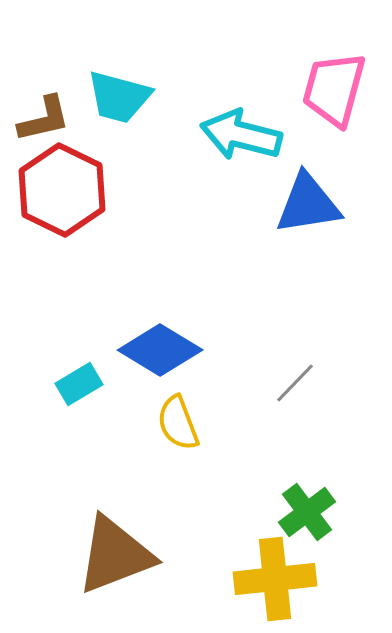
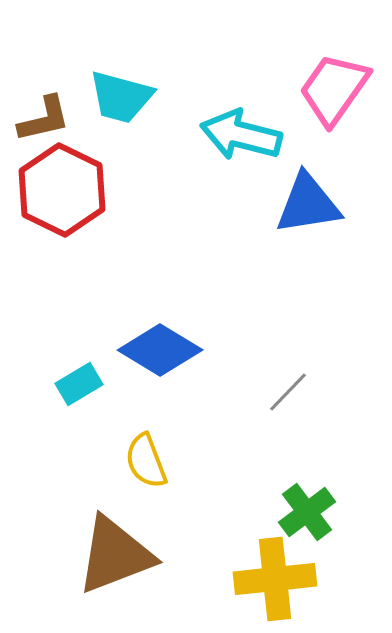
pink trapezoid: rotated 20 degrees clockwise
cyan trapezoid: moved 2 px right
gray line: moved 7 px left, 9 px down
yellow semicircle: moved 32 px left, 38 px down
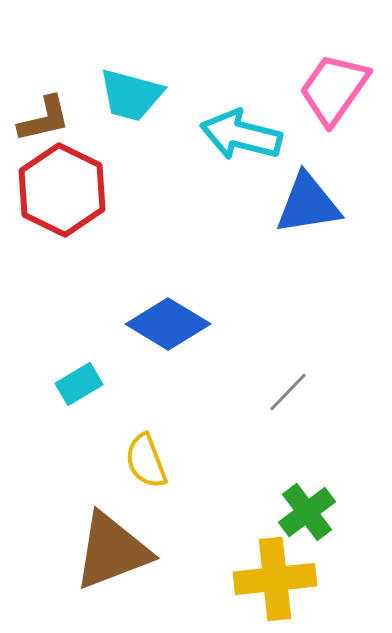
cyan trapezoid: moved 10 px right, 2 px up
blue diamond: moved 8 px right, 26 px up
brown triangle: moved 3 px left, 4 px up
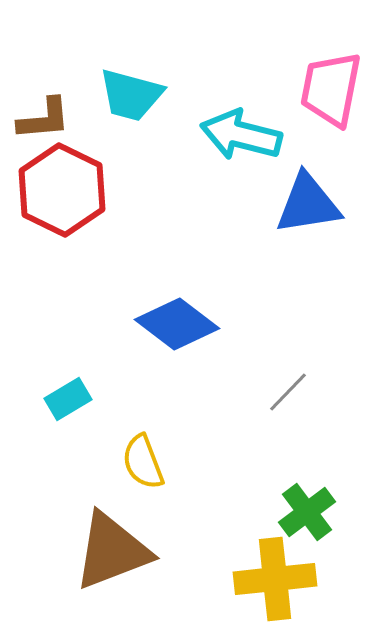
pink trapezoid: moved 3 px left; rotated 24 degrees counterclockwise
brown L-shape: rotated 8 degrees clockwise
blue diamond: moved 9 px right; rotated 6 degrees clockwise
cyan rectangle: moved 11 px left, 15 px down
yellow semicircle: moved 3 px left, 1 px down
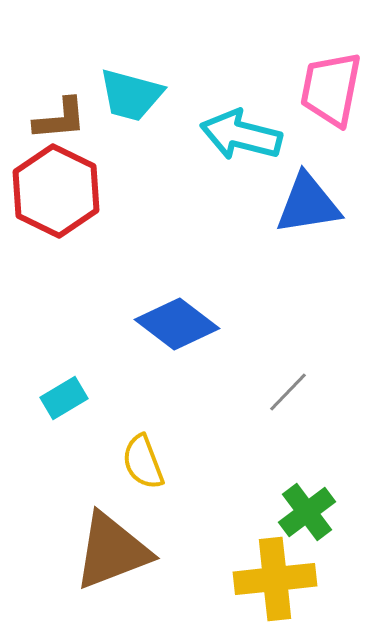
brown L-shape: moved 16 px right
red hexagon: moved 6 px left, 1 px down
cyan rectangle: moved 4 px left, 1 px up
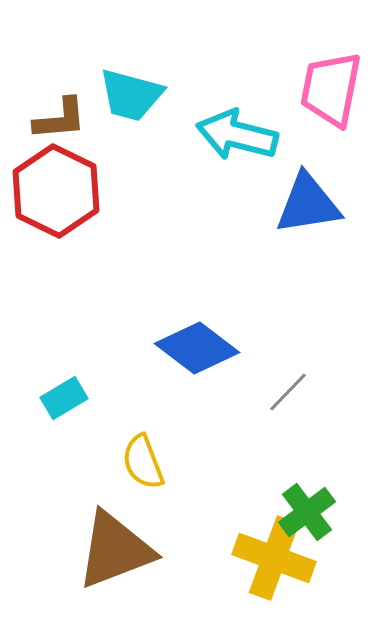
cyan arrow: moved 4 px left
blue diamond: moved 20 px right, 24 px down
brown triangle: moved 3 px right, 1 px up
yellow cross: moved 1 px left, 21 px up; rotated 26 degrees clockwise
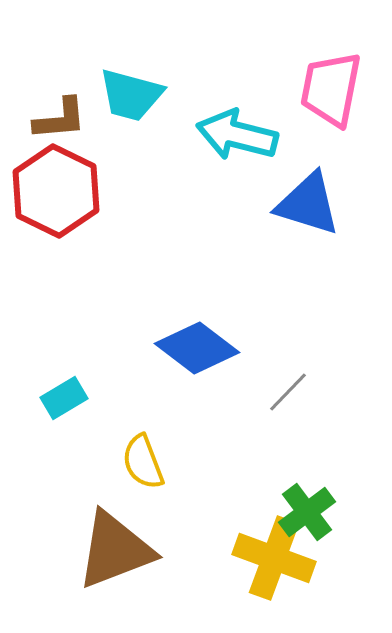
blue triangle: rotated 26 degrees clockwise
